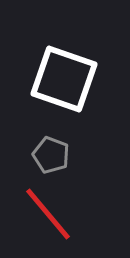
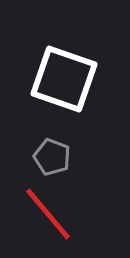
gray pentagon: moved 1 px right, 2 px down
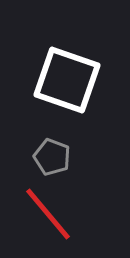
white square: moved 3 px right, 1 px down
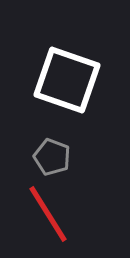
red line: rotated 8 degrees clockwise
